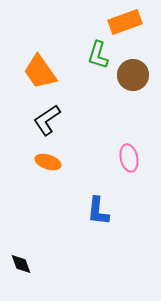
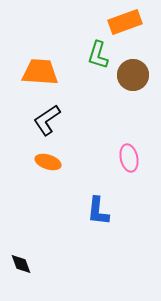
orange trapezoid: rotated 129 degrees clockwise
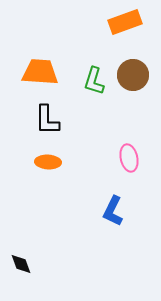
green L-shape: moved 4 px left, 26 px down
black L-shape: rotated 56 degrees counterclockwise
orange ellipse: rotated 15 degrees counterclockwise
blue L-shape: moved 15 px right; rotated 20 degrees clockwise
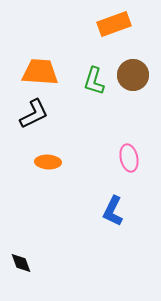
orange rectangle: moved 11 px left, 2 px down
black L-shape: moved 13 px left, 6 px up; rotated 116 degrees counterclockwise
black diamond: moved 1 px up
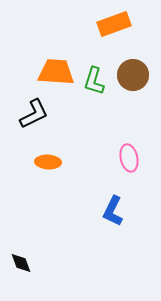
orange trapezoid: moved 16 px right
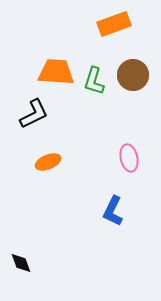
orange ellipse: rotated 25 degrees counterclockwise
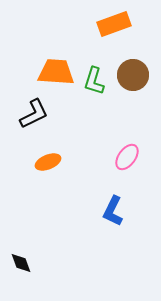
pink ellipse: moved 2 px left, 1 px up; rotated 48 degrees clockwise
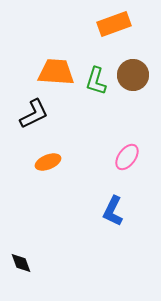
green L-shape: moved 2 px right
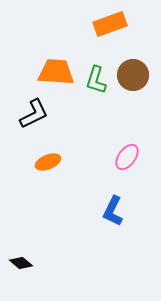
orange rectangle: moved 4 px left
green L-shape: moved 1 px up
black diamond: rotated 30 degrees counterclockwise
